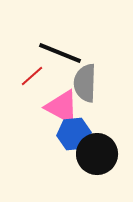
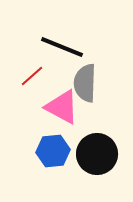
black line: moved 2 px right, 6 px up
blue hexagon: moved 21 px left, 17 px down
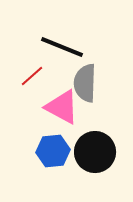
black circle: moved 2 px left, 2 px up
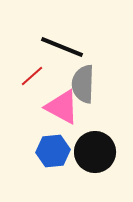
gray semicircle: moved 2 px left, 1 px down
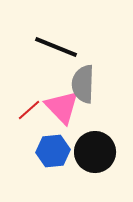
black line: moved 6 px left
red line: moved 3 px left, 34 px down
pink triangle: rotated 18 degrees clockwise
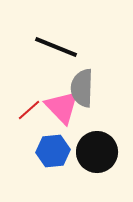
gray semicircle: moved 1 px left, 4 px down
black circle: moved 2 px right
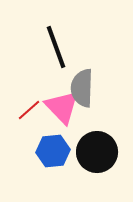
black line: rotated 48 degrees clockwise
